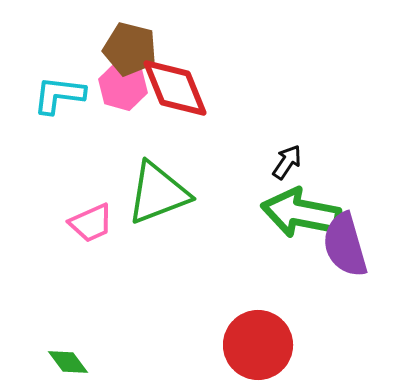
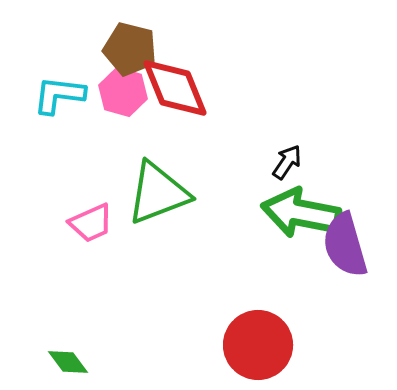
pink hexagon: moved 6 px down
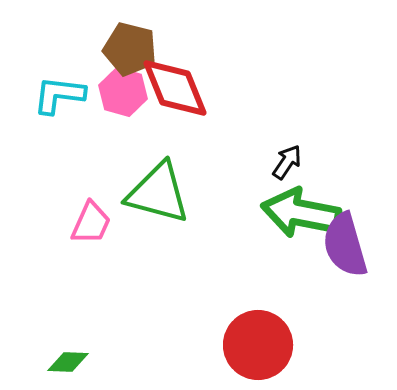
green triangle: rotated 36 degrees clockwise
pink trapezoid: rotated 42 degrees counterclockwise
green diamond: rotated 51 degrees counterclockwise
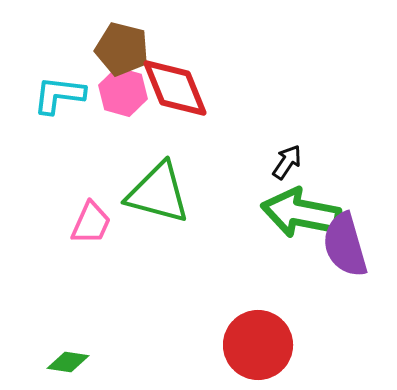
brown pentagon: moved 8 px left
green diamond: rotated 6 degrees clockwise
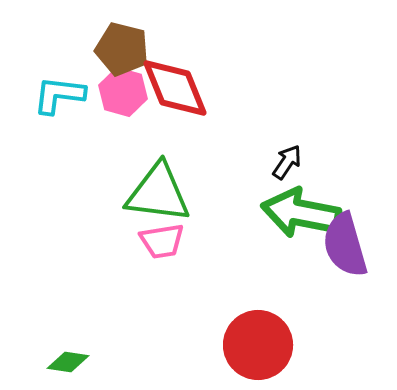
green triangle: rotated 8 degrees counterclockwise
pink trapezoid: moved 71 px right, 18 px down; rotated 57 degrees clockwise
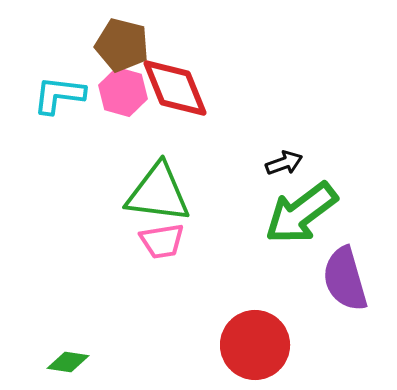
brown pentagon: moved 4 px up
black arrow: moved 3 px left, 1 px down; rotated 36 degrees clockwise
green arrow: rotated 48 degrees counterclockwise
purple semicircle: moved 34 px down
red circle: moved 3 px left
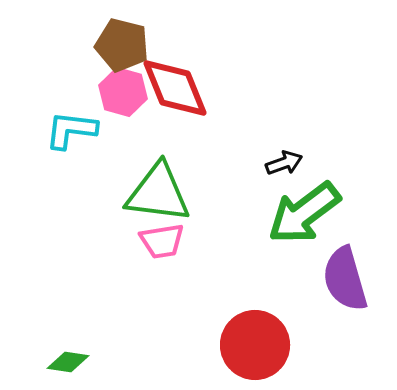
cyan L-shape: moved 12 px right, 35 px down
green arrow: moved 3 px right
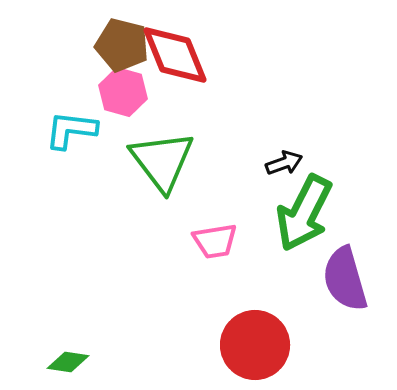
red diamond: moved 33 px up
green triangle: moved 4 px right, 32 px up; rotated 46 degrees clockwise
green arrow: rotated 26 degrees counterclockwise
pink trapezoid: moved 53 px right
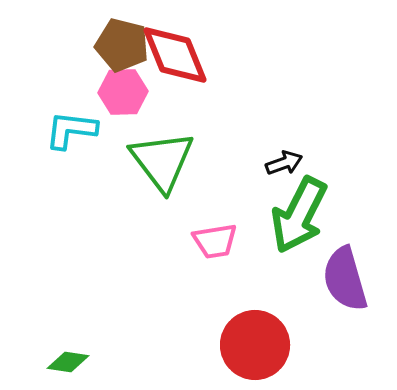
pink hexagon: rotated 18 degrees counterclockwise
green arrow: moved 5 px left, 2 px down
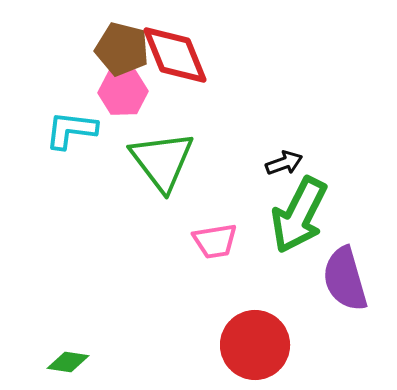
brown pentagon: moved 4 px down
